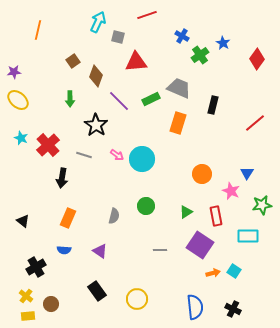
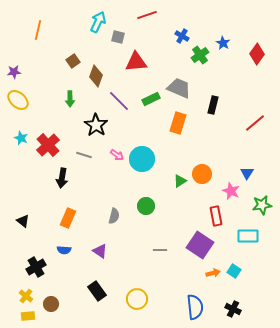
red diamond at (257, 59): moved 5 px up
green triangle at (186, 212): moved 6 px left, 31 px up
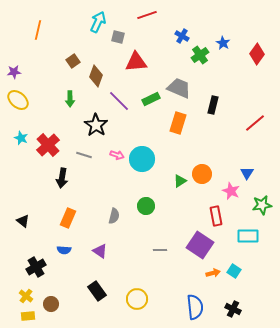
pink arrow at (117, 155): rotated 16 degrees counterclockwise
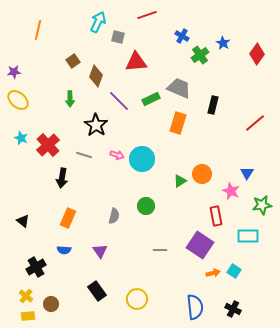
purple triangle at (100, 251): rotated 21 degrees clockwise
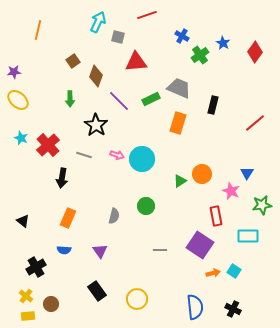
red diamond at (257, 54): moved 2 px left, 2 px up
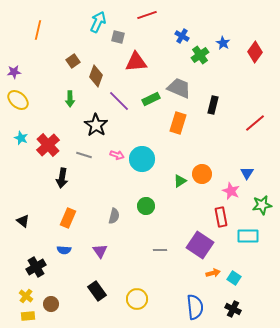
red rectangle at (216, 216): moved 5 px right, 1 px down
cyan square at (234, 271): moved 7 px down
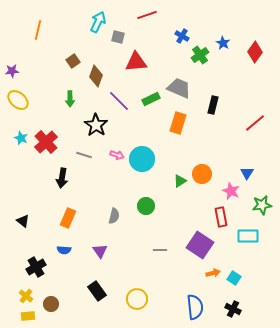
purple star at (14, 72): moved 2 px left, 1 px up
red cross at (48, 145): moved 2 px left, 3 px up
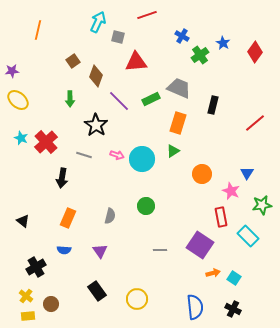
green triangle at (180, 181): moved 7 px left, 30 px up
gray semicircle at (114, 216): moved 4 px left
cyan rectangle at (248, 236): rotated 45 degrees clockwise
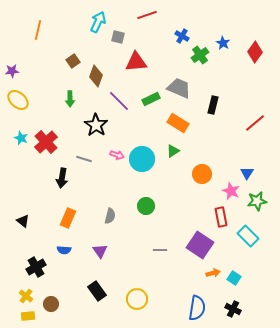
orange rectangle at (178, 123): rotated 75 degrees counterclockwise
gray line at (84, 155): moved 4 px down
green star at (262, 205): moved 5 px left, 4 px up
blue semicircle at (195, 307): moved 2 px right, 1 px down; rotated 15 degrees clockwise
